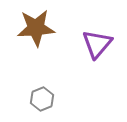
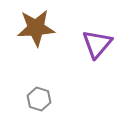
gray hexagon: moved 3 px left; rotated 20 degrees counterclockwise
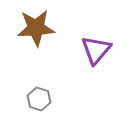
purple triangle: moved 1 px left, 6 px down
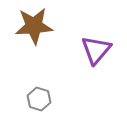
brown star: moved 2 px left, 2 px up
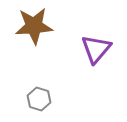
purple triangle: moved 1 px up
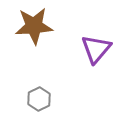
gray hexagon: rotated 15 degrees clockwise
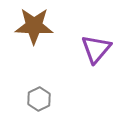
brown star: rotated 6 degrees clockwise
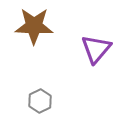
gray hexagon: moved 1 px right, 2 px down
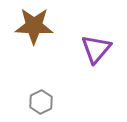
gray hexagon: moved 1 px right, 1 px down
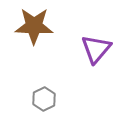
gray hexagon: moved 3 px right, 3 px up
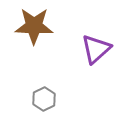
purple triangle: rotated 8 degrees clockwise
